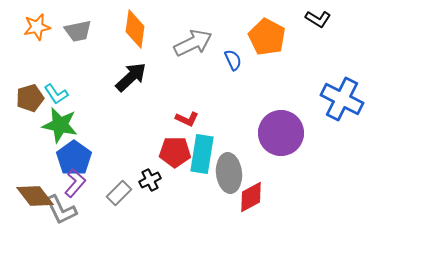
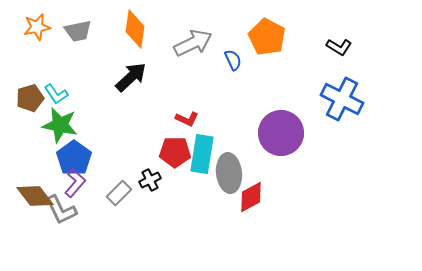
black L-shape: moved 21 px right, 28 px down
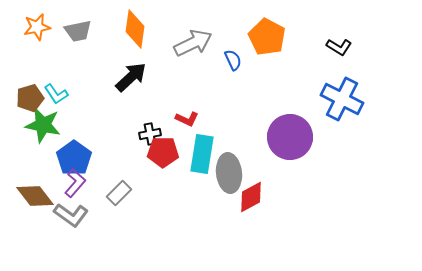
green star: moved 17 px left
purple circle: moved 9 px right, 4 px down
red pentagon: moved 12 px left
black cross: moved 46 px up; rotated 15 degrees clockwise
gray L-shape: moved 10 px right, 5 px down; rotated 28 degrees counterclockwise
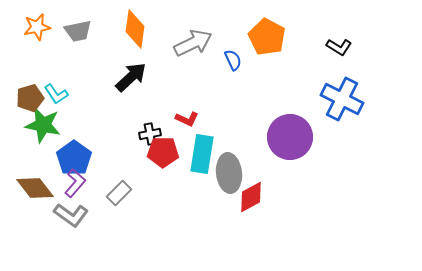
brown diamond: moved 8 px up
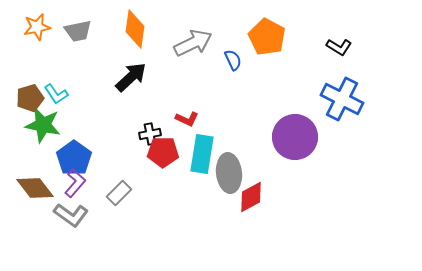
purple circle: moved 5 px right
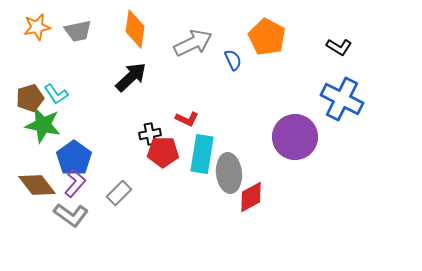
brown diamond: moved 2 px right, 3 px up
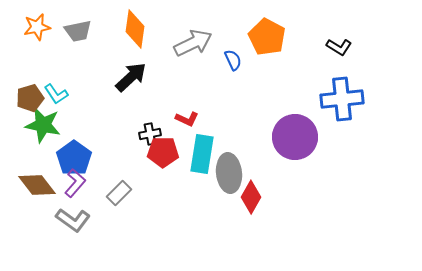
blue cross: rotated 33 degrees counterclockwise
red diamond: rotated 32 degrees counterclockwise
gray L-shape: moved 2 px right, 5 px down
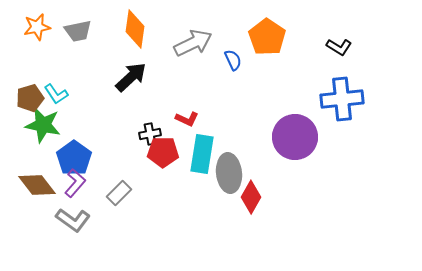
orange pentagon: rotated 6 degrees clockwise
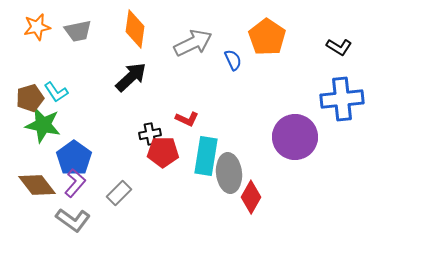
cyan L-shape: moved 2 px up
cyan rectangle: moved 4 px right, 2 px down
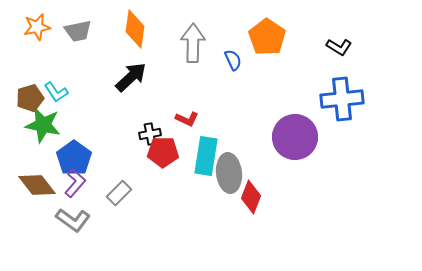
gray arrow: rotated 63 degrees counterclockwise
red diamond: rotated 8 degrees counterclockwise
